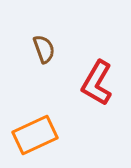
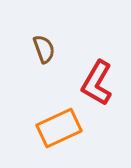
orange rectangle: moved 24 px right, 7 px up
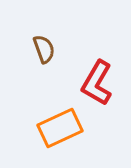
orange rectangle: moved 1 px right
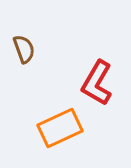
brown semicircle: moved 20 px left
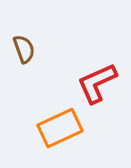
red L-shape: rotated 36 degrees clockwise
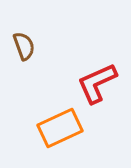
brown semicircle: moved 3 px up
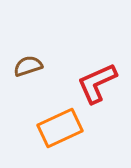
brown semicircle: moved 4 px right, 20 px down; rotated 88 degrees counterclockwise
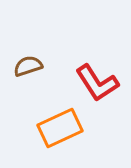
red L-shape: rotated 99 degrees counterclockwise
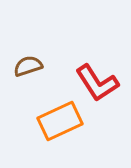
orange rectangle: moved 7 px up
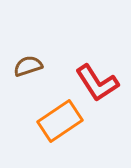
orange rectangle: rotated 9 degrees counterclockwise
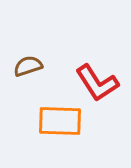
orange rectangle: rotated 36 degrees clockwise
